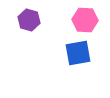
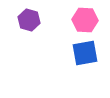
blue square: moved 7 px right
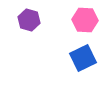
blue square: moved 2 px left, 5 px down; rotated 16 degrees counterclockwise
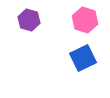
pink hexagon: rotated 15 degrees clockwise
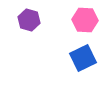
pink hexagon: rotated 15 degrees counterclockwise
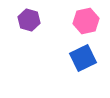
pink hexagon: moved 1 px right, 1 px down; rotated 15 degrees counterclockwise
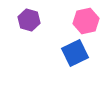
blue square: moved 8 px left, 5 px up
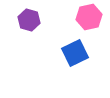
pink hexagon: moved 3 px right, 4 px up
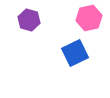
pink hexagon: moved 1 px down
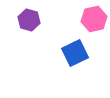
pink hexagon: moved 5 px right, 1 px down
